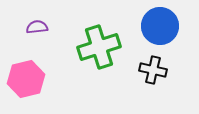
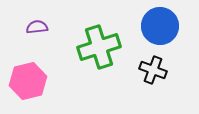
black cross: rotated 8 degrees clockwise
pink hexagon: moved 2 px right, 2 px down
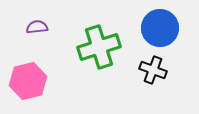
blue circle: moved 2 px down
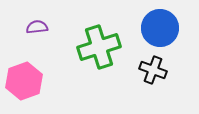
pink hexagon: moved 4 px left; rotated 6 degrees counterclockwise
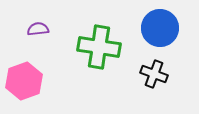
purple semicircle: moved 1 px right, 2 px down
green cross: rotated 27 degrees clockwise
black cross: moved 1 px right, 4 px down
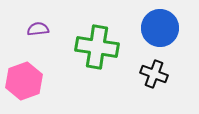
green cross: moved 2 px left
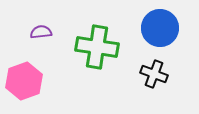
purple semicircle: moved 3 px right, 3 px down
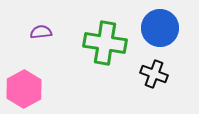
green cross: moved 8 px right, 4 px up
pink hexagon: moved 8 px down; rotated 9 degrees counterclockwise
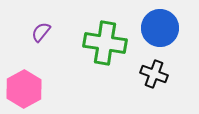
purple semicircle: rotated 45 degrees counterclockwise
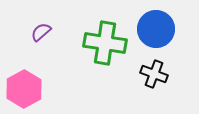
blue circle: moved 4 px left, 1 px down
purple semicircle: rotated 10 degrees clockwise
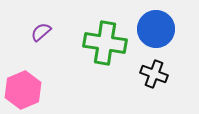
pink hexagon: moved 1 px left, 1 px down; rotated 6 degrees clockwise
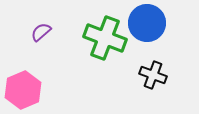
blue circle: moved 9 px left, 6 px up
green cross: moved 5 px up; rotated 12 degrees clockwise
black cross: moved 1 px left, 1 px down
